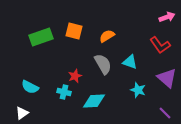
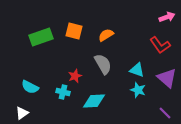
orange semicircle: moved 1 px left, 1 px up
cyan triangle: moved 7 px right, 8 px down
cyan cross: moved 1 px left
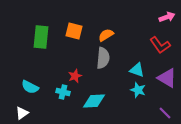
green rectangle: rotated 65 degrees counterclockwise
gray semicircle: moved 6 px up; rotated 35 degrees clockwise
purple triangle: rotated 10 degrees counterclockwise
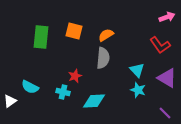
cyan triangle: rotated 28 degrees clockwise
white triangle: moved 12 px left, 12 px up
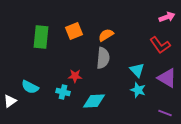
orange square: rotated 36 degrees counterclockwise
red star: rotated 24 degrees clockwise
purple line: rotated 24 degrees counterclockwise
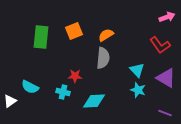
purple triangle: moved 1 px left
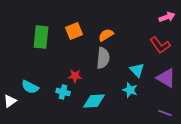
cyan star: moved 8 px left
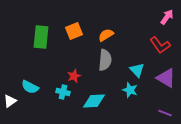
pink arrow: rotated 35 degrees counterclockwise
gray semicircle: moved 2 px right, 2 px down
red star: moved 1 px left; rotated 24 degrees counterclockwise
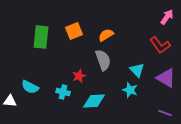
gray semicircle: moved 2 px left; rotated 25 degrees counterclockwise
red star: moved 5 px right
white triangle: rotated 40 degrees clockwise
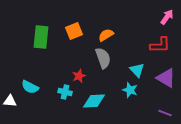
red L-shape: rotated 55 degrees counterclockwise
gray semicircle: moved 2 px up
cyan cross: moved 2 px right
